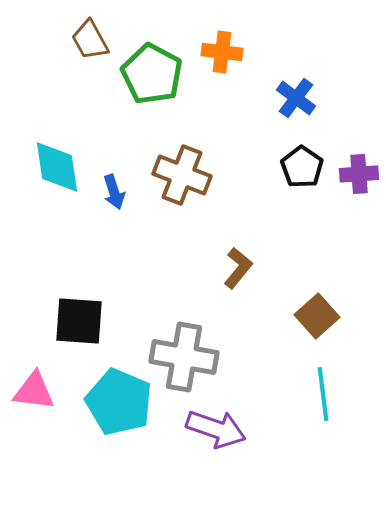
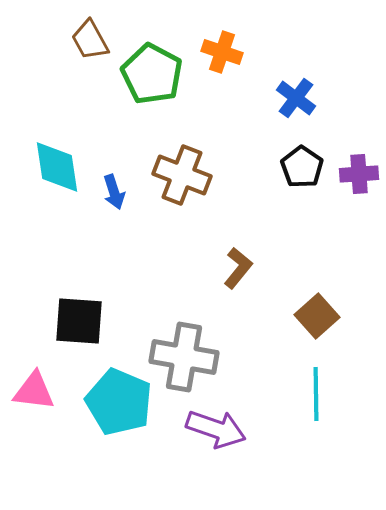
orange cross: rotated 12 degrees clockwise
cyan line: moved 7 px left; rotated 6 degrees clockwise
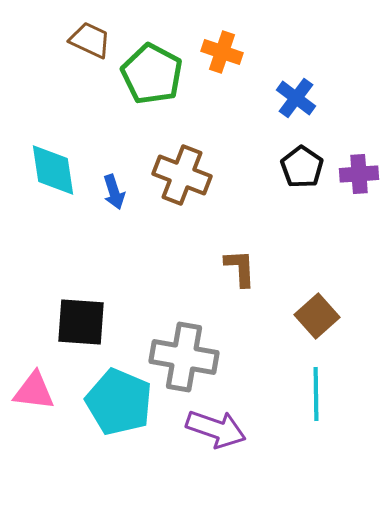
brown trapezoid: rotated 144 degrees clockwise
cyan diamond: moved 4 px left, 3 px down
brown L-shape: moved 2 px right; rotated 42 degrees counterclockwise
black square: moved 2 px right, 1 px down
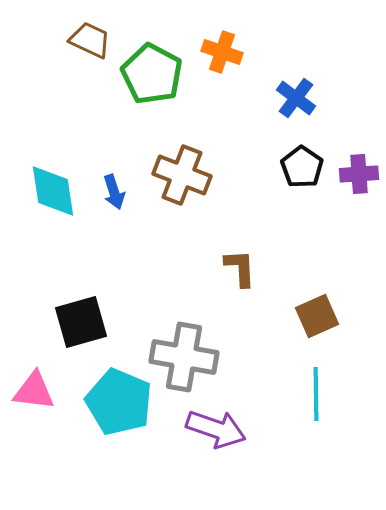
cyan diamond: moved 21 px down
brown square: rotated 18 degrees clockwise
black square: rotated 20 degrees counterclockwise
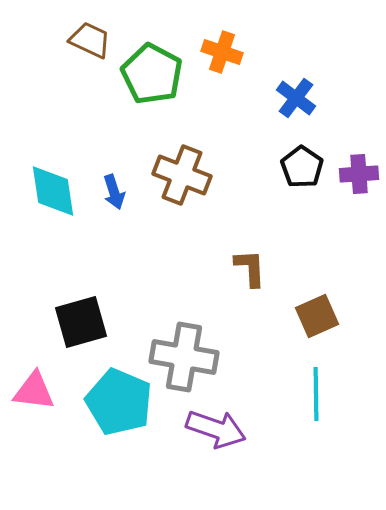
brown L-shape: moved 10 px right
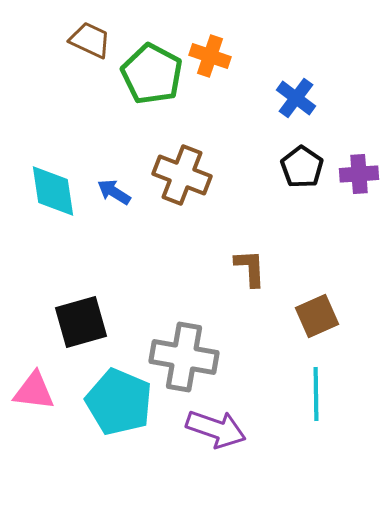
orange cross: moved 12 px left, 4 px down
blue arrow: rotated 140 degrees clockwise
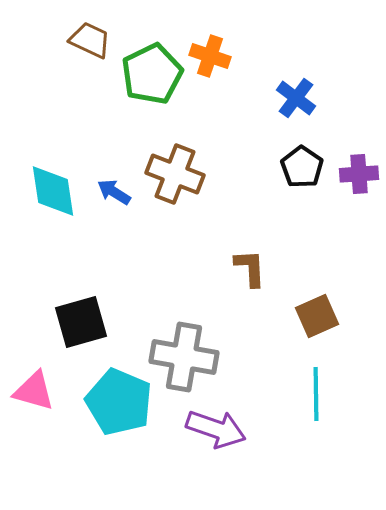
green pentagon: rotated 18 degrees clockwise
brown cross: moved 7 px left, 1 px up
pink triangle: rotated 9 degrees clockwise
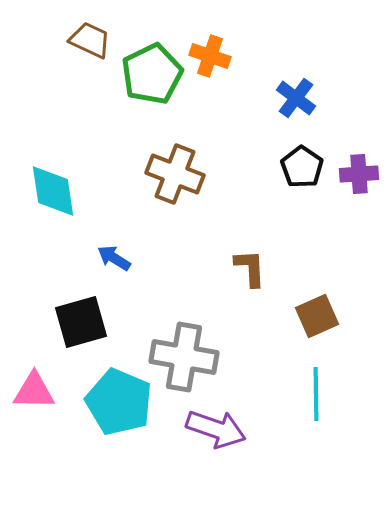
blue arrow: moved 66 px down
pink triangle: rotated 15 degrees counterclockwise
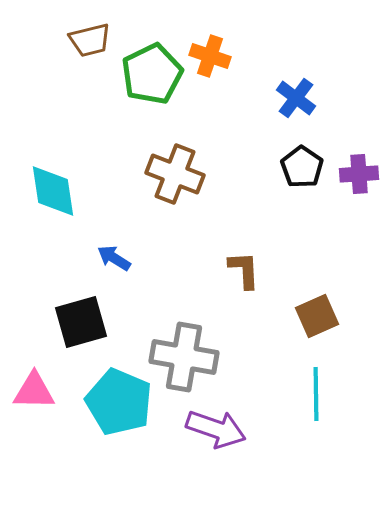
brown trapezoid: rotated 141 degrees clockwise
brown L-shape: moved 6 px left, 2 px down
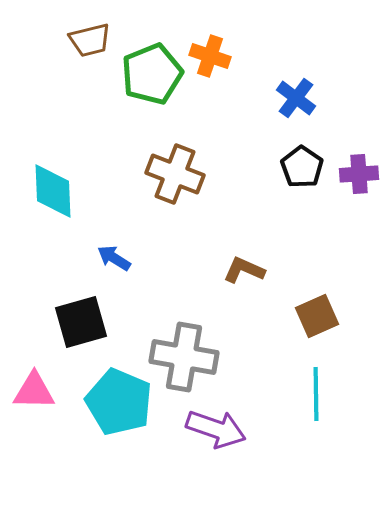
green pentagon: rotated 4 degrees clockwise
cyan diamond: rotated 6 degrees clockwise
brown L-shape: rotated 63 degrees counterclockwise
